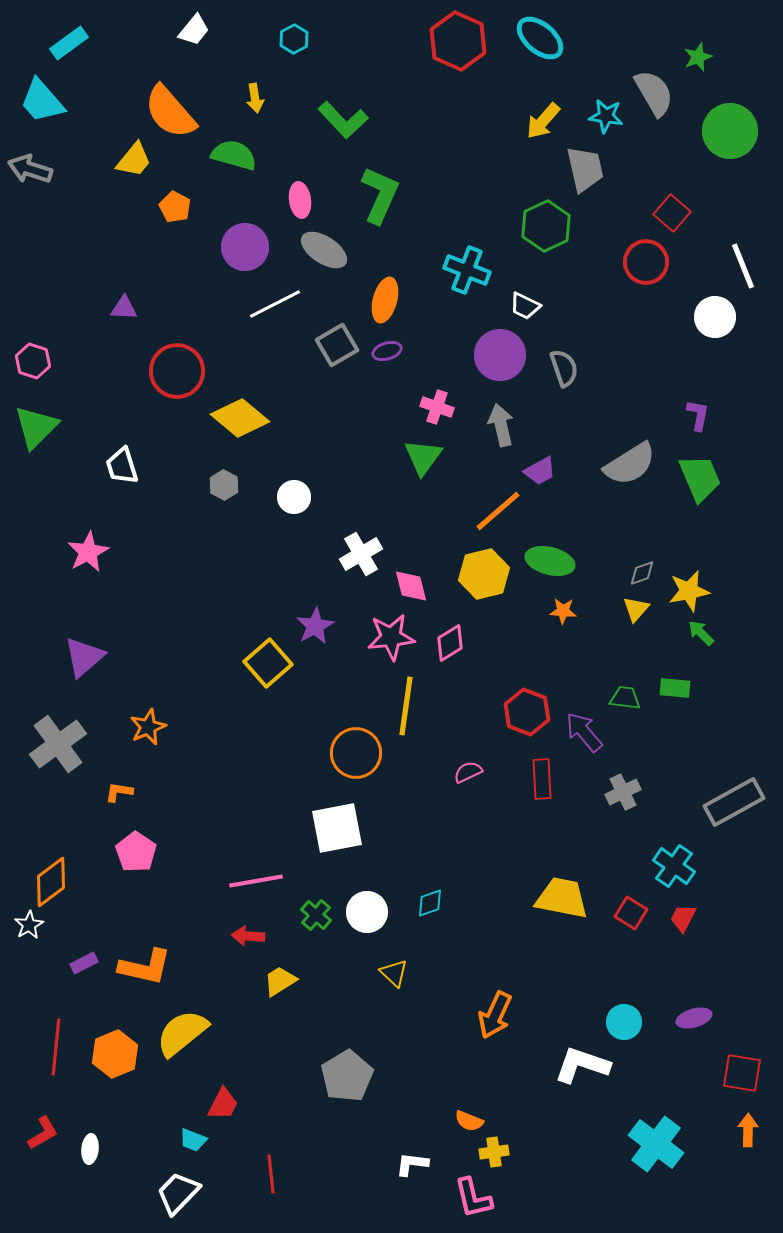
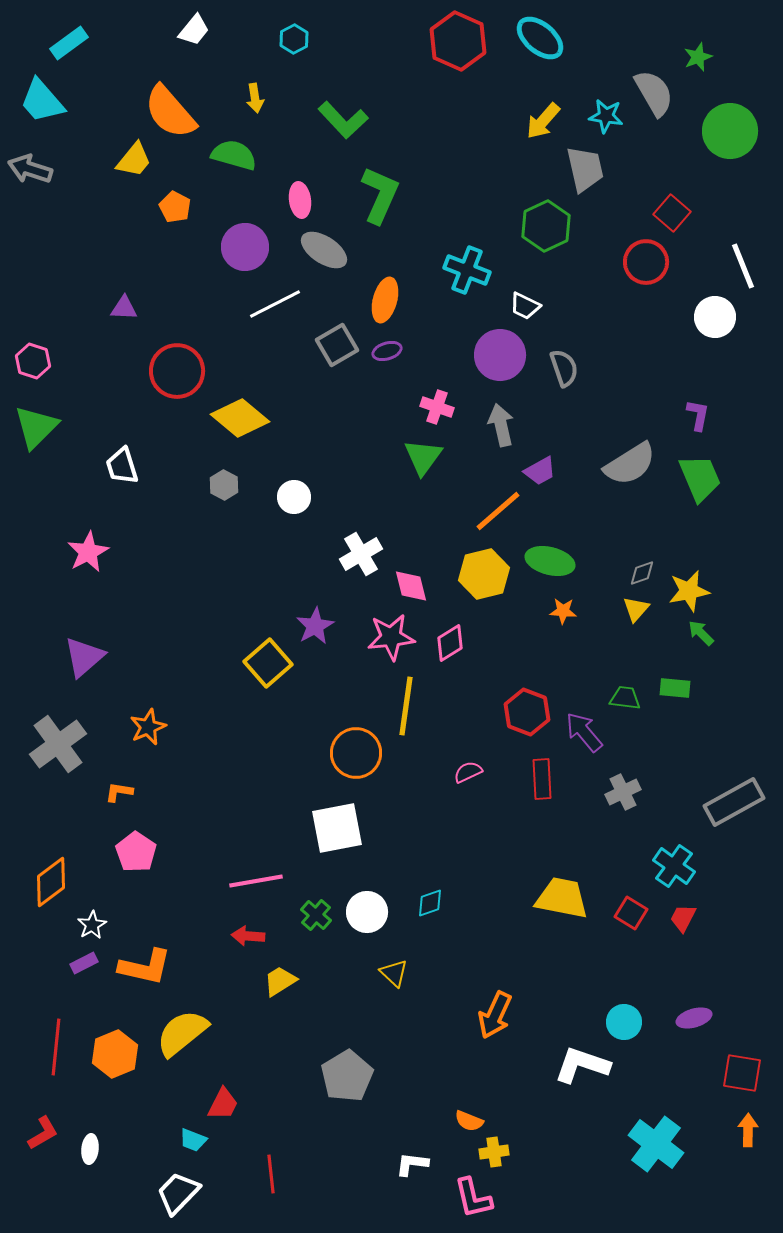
white star at (29, 925): moved 63 px right
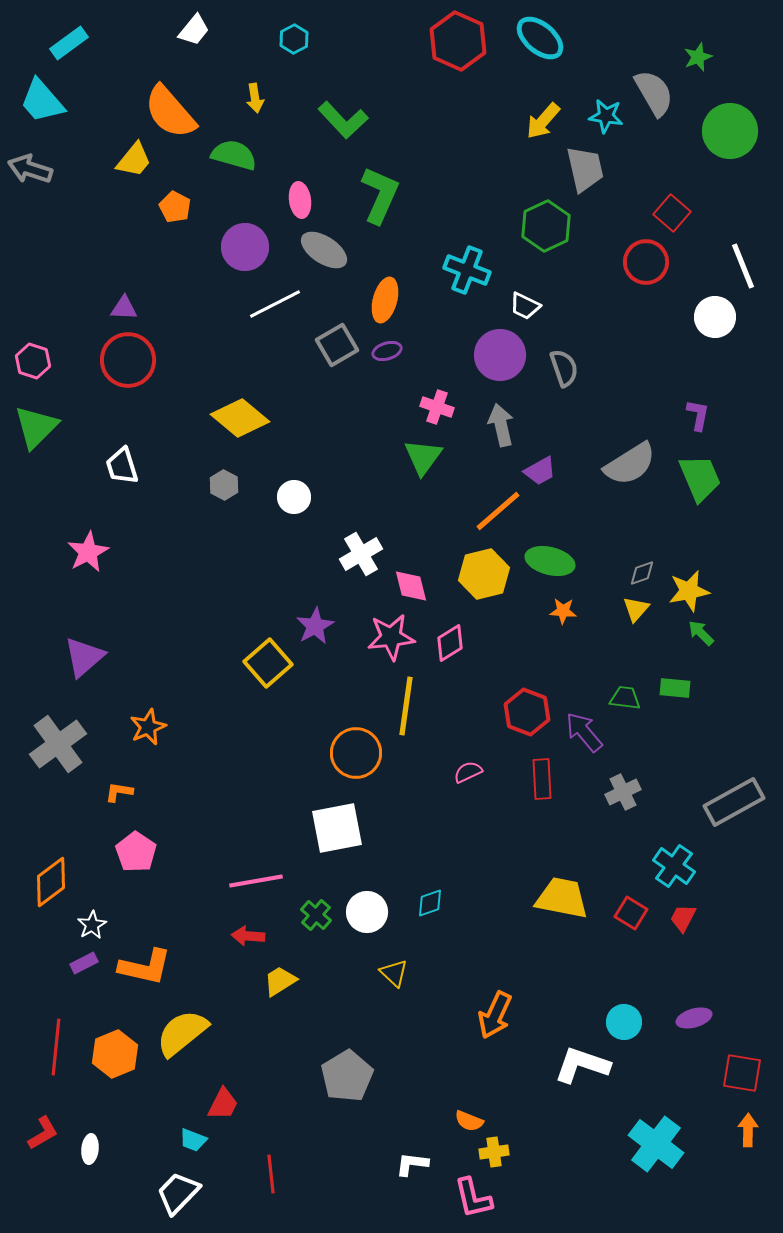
red circle at (177, 371): moved 49 px left, 11 px up
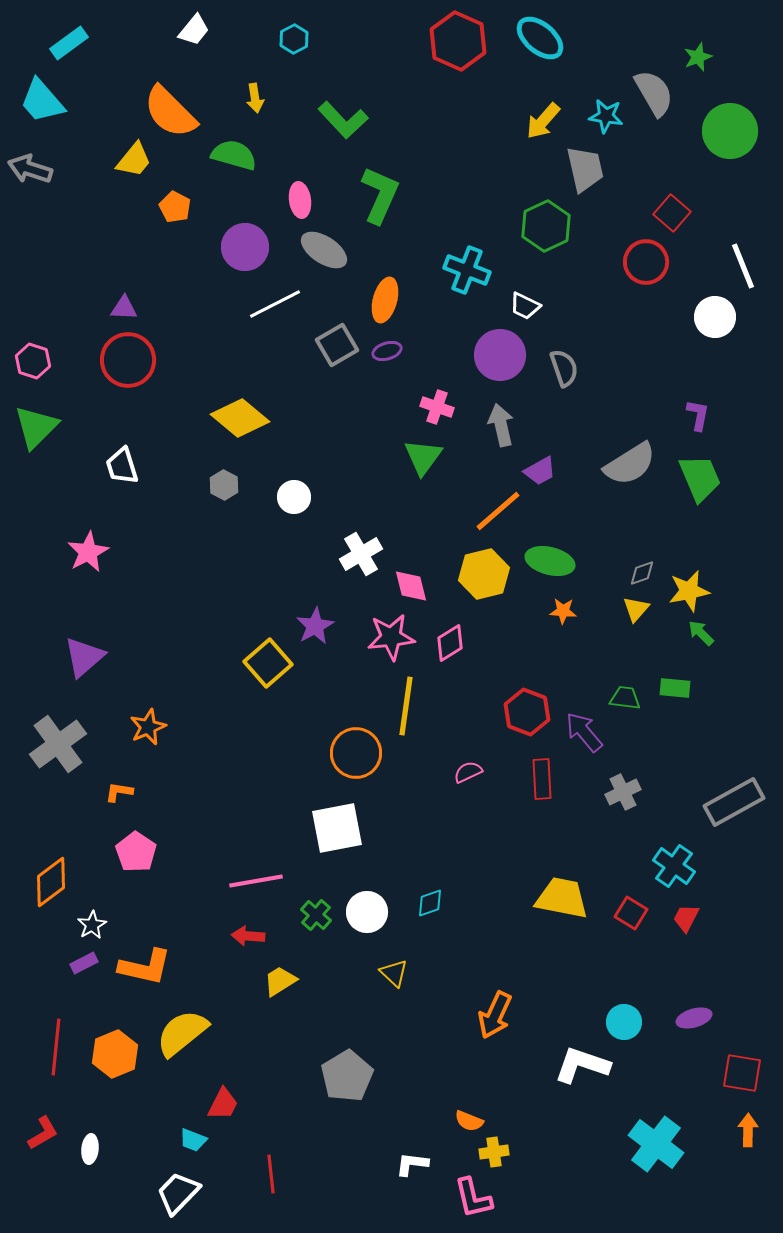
orange semicircle at (170, 112): rotated 4 degrees counterclockwise
red trapezoid at (683, 918): moved 3 px right
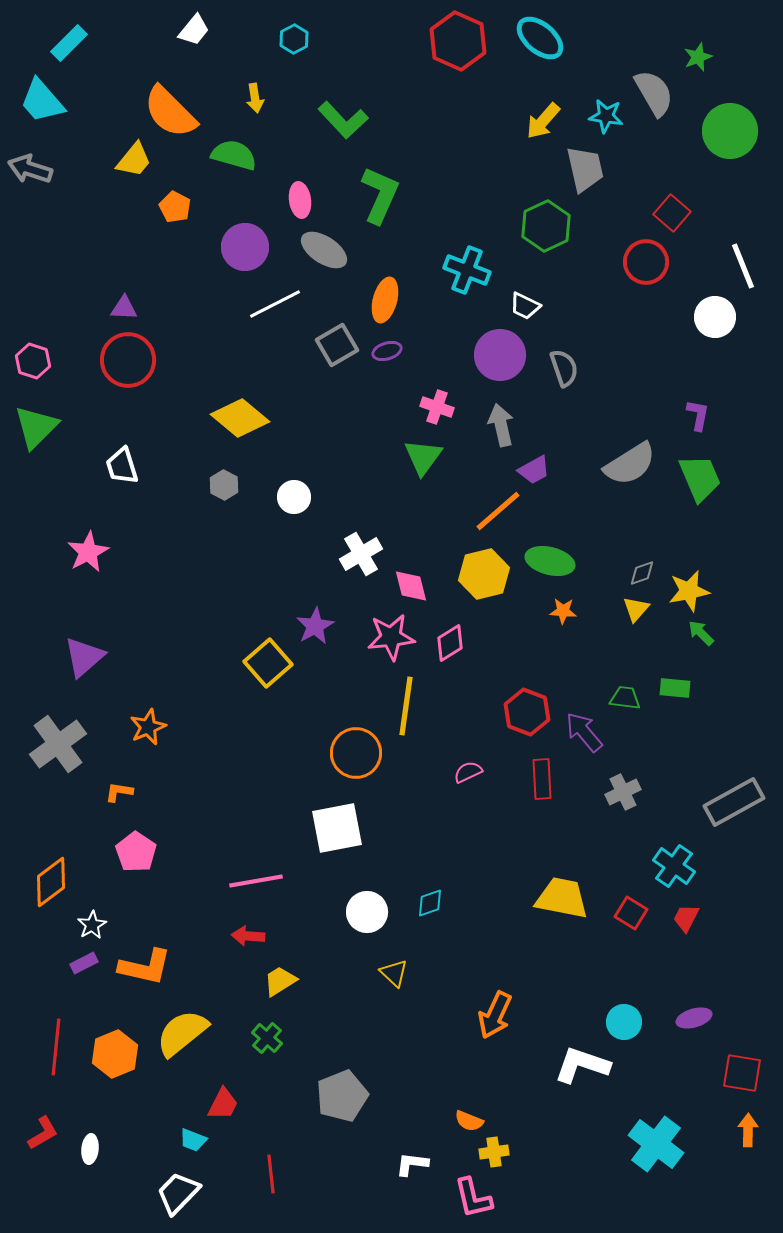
cyan rectangle at (69, 43): rotated 9 degrees counterclockwise
purple trapezoid at (540, 471): moved 6 px left, 1 px up
green cross at (316, 915): moved 49 px left, 123 px down
gray pentagon at (347, 1076): moved 5 px left, 20 px down; rotated 9 degrees clockwise
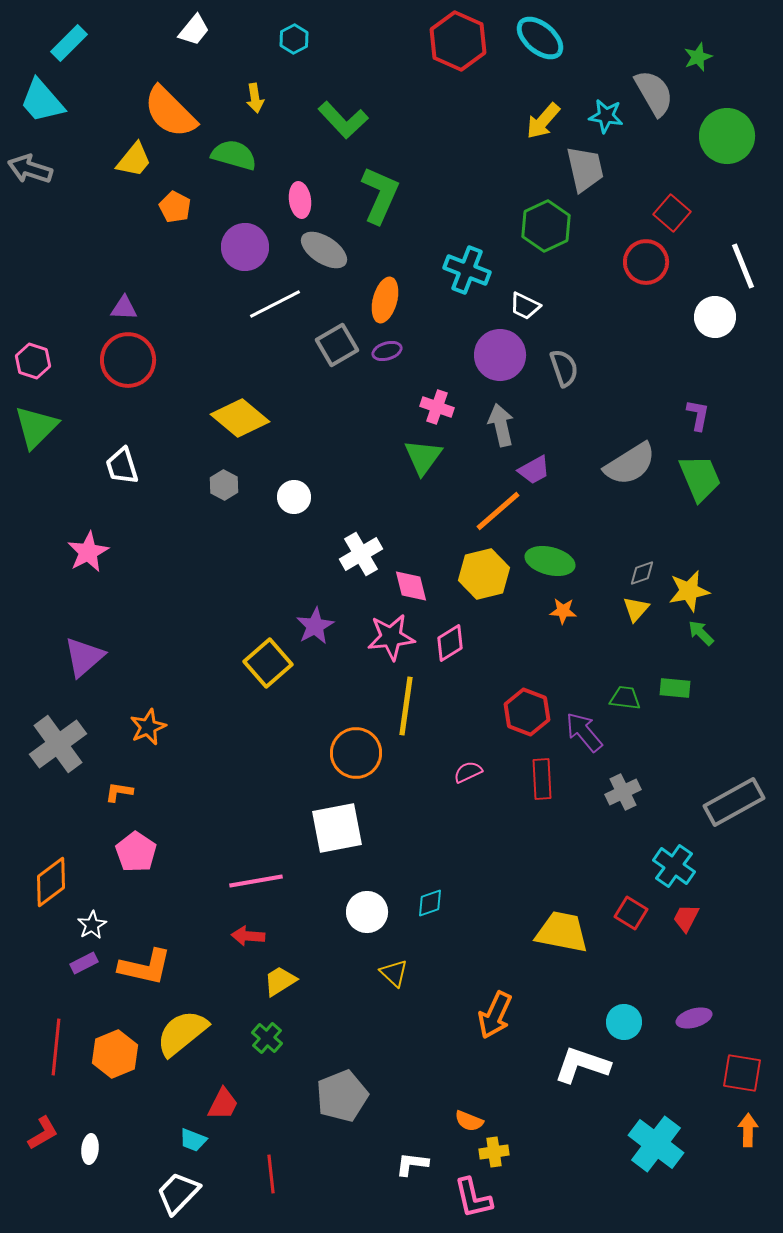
green circle at (730, 131): moved 3 px left, 5 px down
yellow trapezoid at (562, 898): moved 34 px down
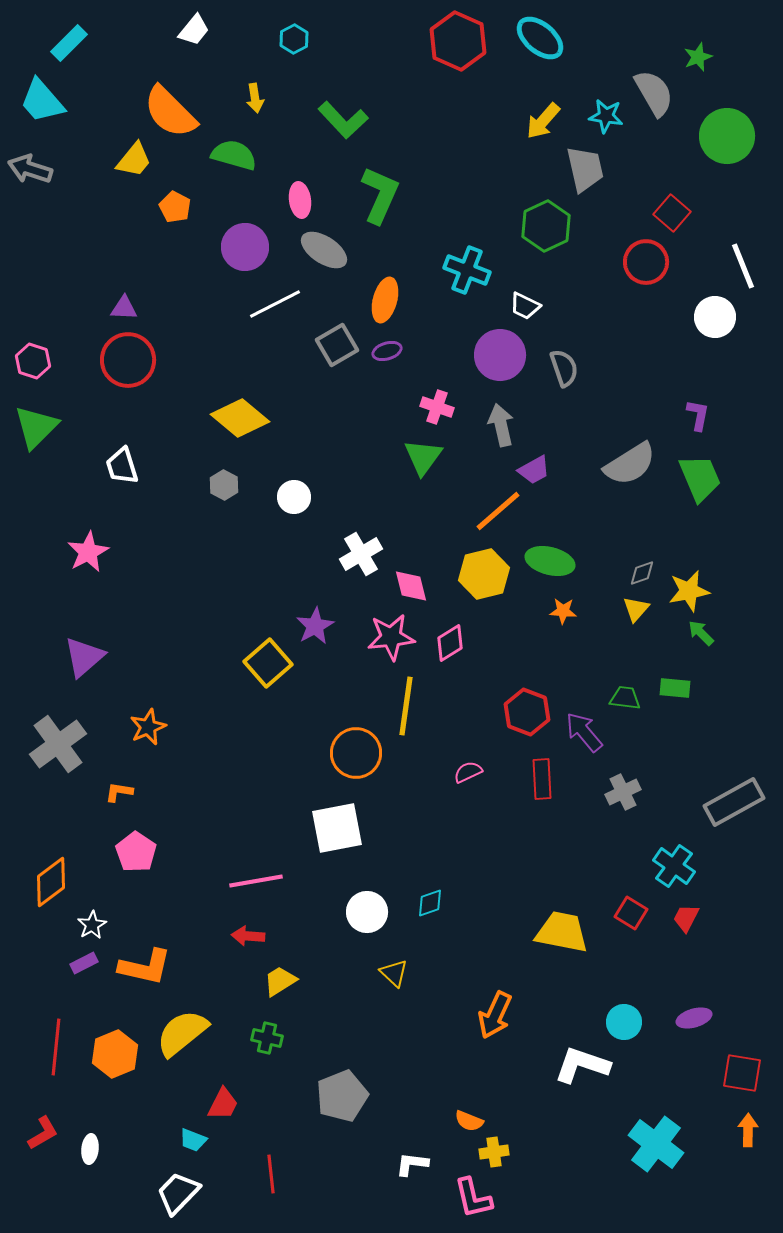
green cross at (267, 1038): rotated 28 degrees counterclockwise
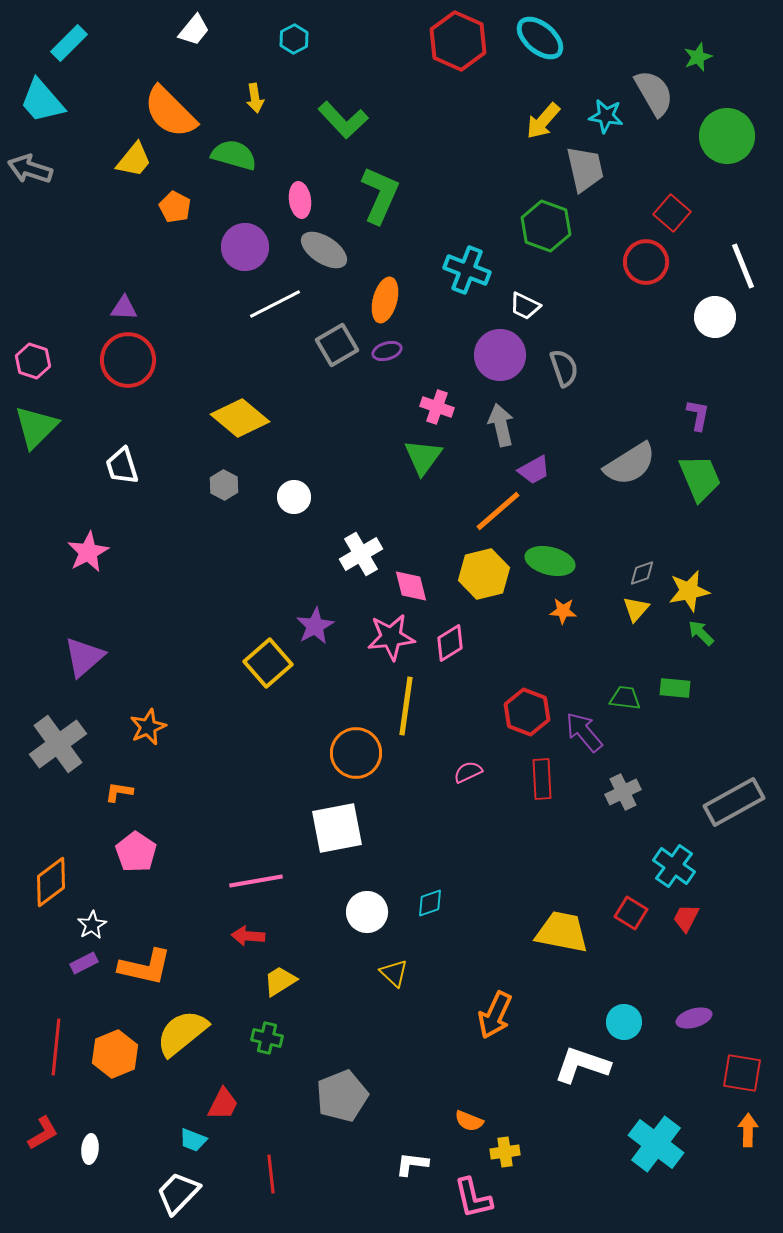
green hexagon at (546, 226): rotated 15 degrees counterclockwise
yellow cross at (494, 1152): moved 11 px right
